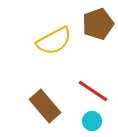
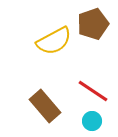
brown pentagon: moved 5 px left
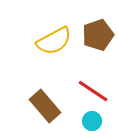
brown pentagon: moved 5 px right, 11 px down
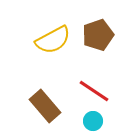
yellow semicircle: moved 1 px left, 1 px up
red line: moved 1 px right
cyan circle: moved 1 px right
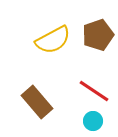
brown rectangle: moved 8 px left, 4 px up
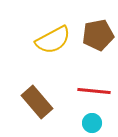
brown pentagon: rotated 8 degrees clockwise
red line: rotated 28 degrees counterclockwise
cyan circle: moved 1 px left, 2 px down
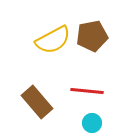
brown pentagon: moved 6 px left, 1 px down
red line: moved 7 px left
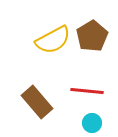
brown pentagon: rotated 20 degrees counterclockwise
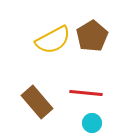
red line: moved 1 px left, 2 px down
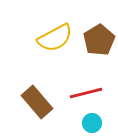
brown pentagon: moved 7 px right, 4 px down
yellow semicircle: moved 2 px right, 2 px up
red line: rotated 20 degrees counterclockwise
